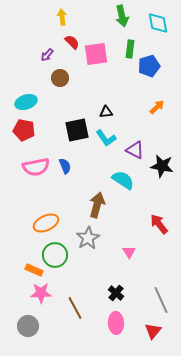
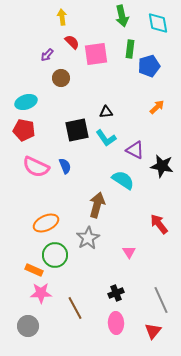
brown circle: moved 1 px right
pink semicircle: rotated 36 degrees clockwise
black cross: rotated 28 degrees clockwise
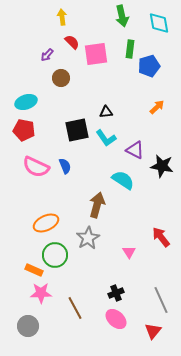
cyan diamond: moved 1 px right
red arrow: moved 2 px right, 13 px down
pink ellipse: moved 4 px up; rotated 45 degrees counterclockwise
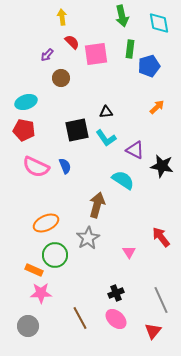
brown line: moved 5 px right, 10 px down
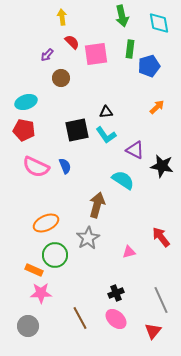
cyan L-shape: moved 3 px up
pink triangle: rotated 48 degrees clockwise
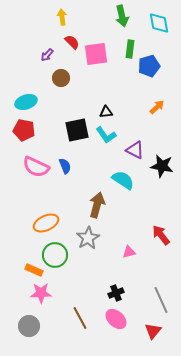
red arrow: moved 2 px up
gray circle: moved 1 px right
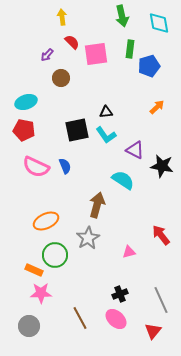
orange ellipse: moved 2 px up
black cross: moved 4 px right, 1 px down
